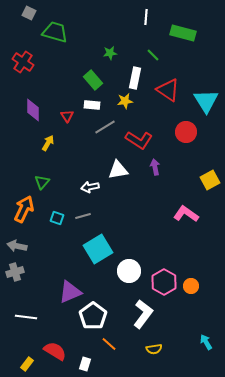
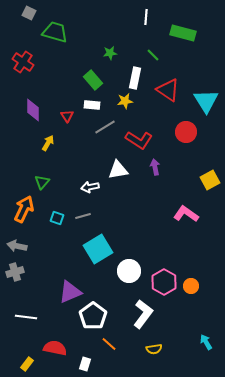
red semicircle at (55, 351): moved 3 px up; rotated 20 degrees counterclockwise
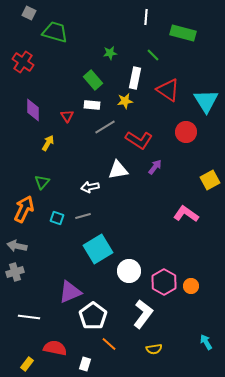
purple arrow at (155, 167): rotated 49 degrees clockwise
white line at (26, 317): moved 3 px right
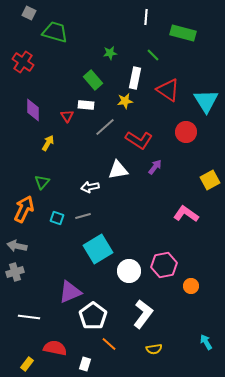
white rectangle at (92, 105): moved 6 px left
gray line at (105, 127): rotated 10 degrees counterclockwise
pink hexagon at (164, 282): moved 17 px up; rotated 20 degrees clockwise
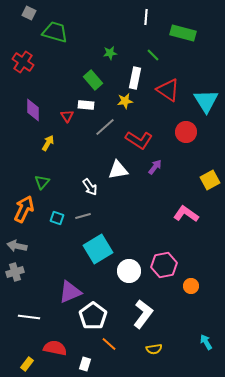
white arrow at (90, 187): rotated 114 degrees counterclockwise
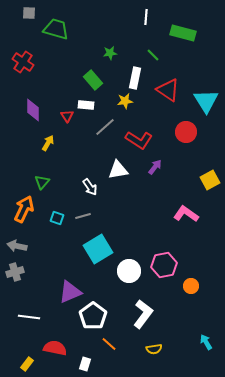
gray square at (29, 13): rotated 24 degrees counterclockwise
green trapezoid at (55, 32): moved 1 px right, 3 px up
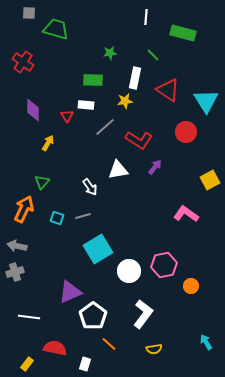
green rectangle at (93, 80): rotated 48 degrees counterclockwise
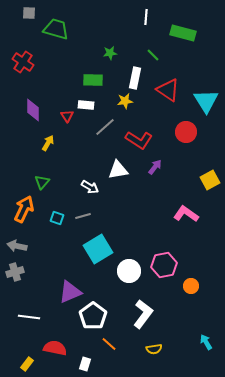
white arrow at (90, 187): rotated 24 degrees counterclockwise
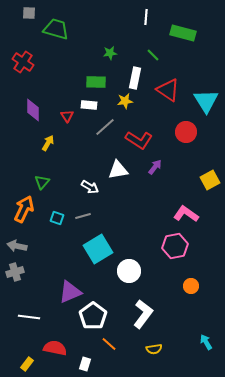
green rectangle at (93, 80): moved 3 px right, 2 px down
white rectangle at (86, 105): moved 3 px right
pink hexagon at (164, 265): moved 11 px right, 19 px up
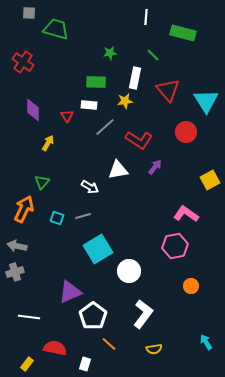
red triangle at (168, 90): rotated 15 degrees clockwise
